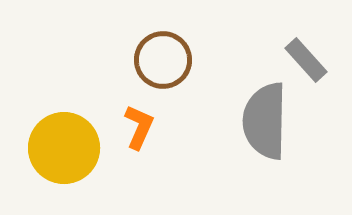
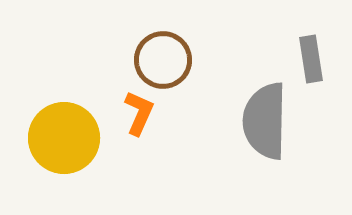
gray rectangle: moved 5 px right, 1 px up; rotated 33 degrees clockwise
orange L-shape: moved 14 px up
yellow circle: moved 10 px up
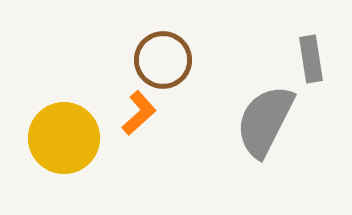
orange L-shape: rotated 24 degrees clockwise
gray semicircle: rotated 26 degrees clockwise
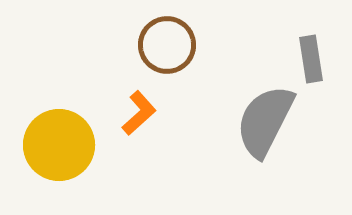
brown circle: moved 4 px right, 15 px up
yellow circle: moved 5 px left, 7 px down
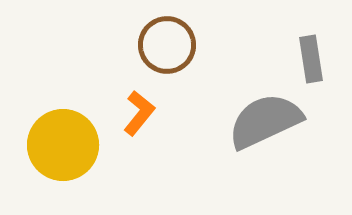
orange L-shape: rotated 9 degrees counterclockwise
gray semicircle: rotated 38 degrees clockwise
yellow circle: moved 4 px right
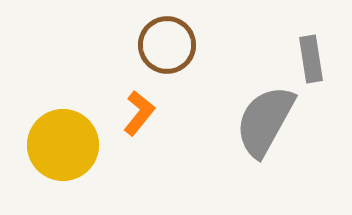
gray semicircle: rotated 36 degrees counterclockwise
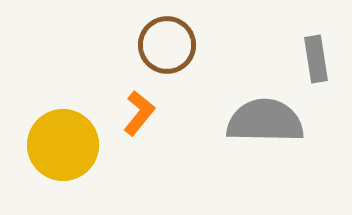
gray rectangle: moved 5 px right
gray semicircle: rotated 62 degrees clockwise
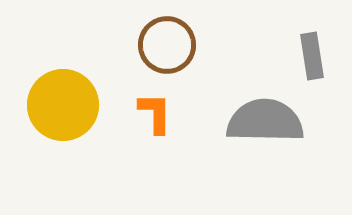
gray rectangle: moved 4 px left, 3 px up
orange L-shape: moved 16 px right; rotated 39 degrees counterclockwise
yellow circle: moved 40 px up
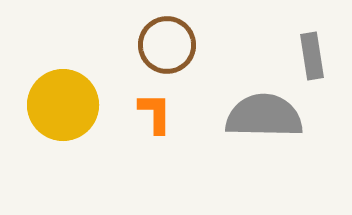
gray semicircle: moved 1 px left, 5 px up
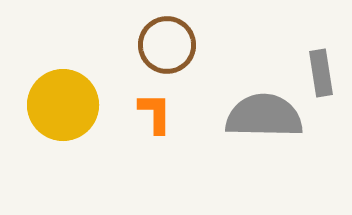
gray rectangle: moved 9 px right, 17 px down
